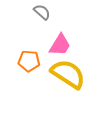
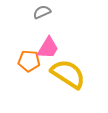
gray semicircle: rotated 66 degrees counterclockwise
pink trapezoid: moved 12 px left, 3 px down
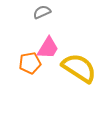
orange pentagon: moved 1 px right, 2 px down; rotated 15 degrees counterclockwise
yellow semicircle: moved 11 px right, 6 px up
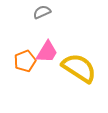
pink trapezoid: moved 1 px left, 4 px down
orange pentagon: moved 5 px left, 2 px up; rotated 10 degrees counterclockwise
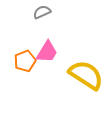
yellow semicircle: moved 7 px right, 7 px down
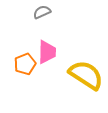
pink trapezoid: rotated 30 degrees counterclockwise
orange pentagon: moved 3 px down
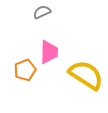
pink trapezoid: moved 2 px right
orange pentagon: moved 6 px down
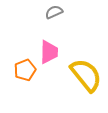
gray semicircle: moved 12 px right
yellow semicircle: rotated 18 degrees clockwise
